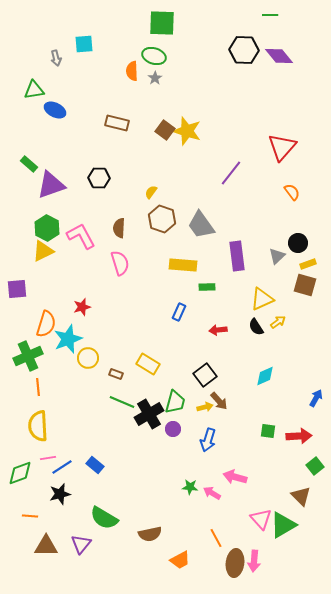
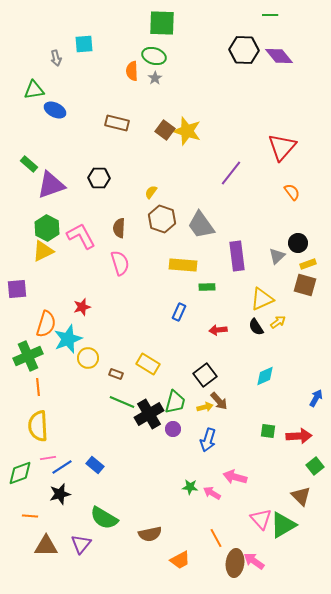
pink arrow at (254, 561): rotated 120 degrees clockwise
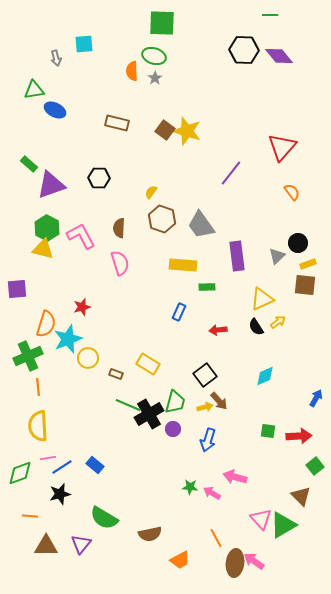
yellow triangle at (43, 251): moved 2 px up; rotated 40 degrees clockwise
brown square at (305, 285): rotated 10 degrees counterclockwise
green line at (122, 402): moved 6 px right, 3 px down
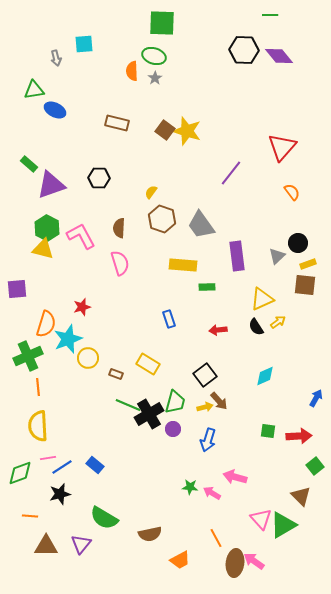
blue rectangle at (179, 312): moved 10 px left, 7 px down; rotated 42 degrees counterclockwise
